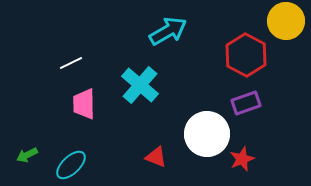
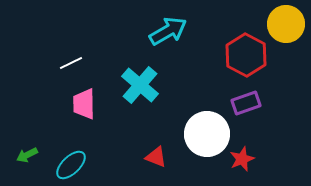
yellow circle: moved 3 px down
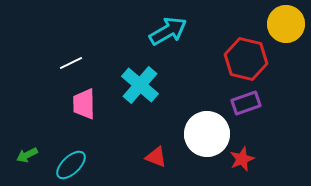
red hexagon: moved 4 px down; rotated 15 degrees counterclockwise
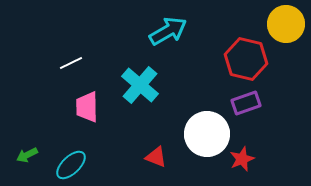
pink trapezoid: moved 3 px right, 3 px down
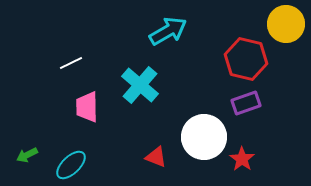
white circle: moved 3 px left, 3 px down
red star: rotated 15 degrees counterclockwise
